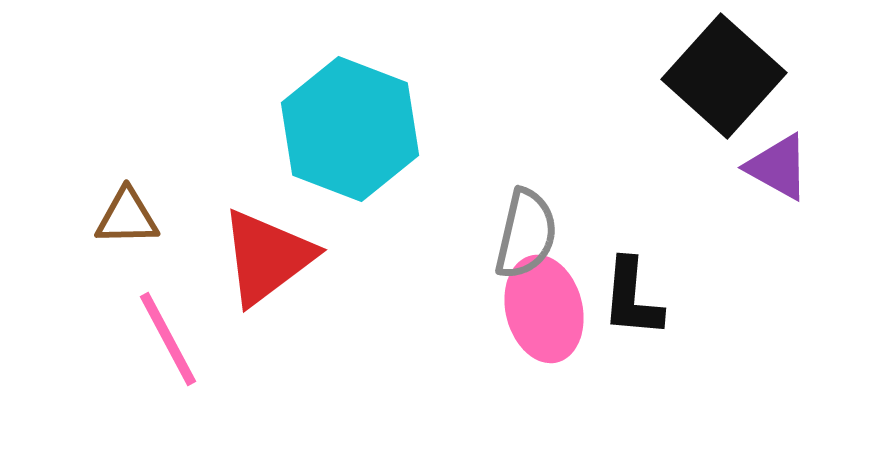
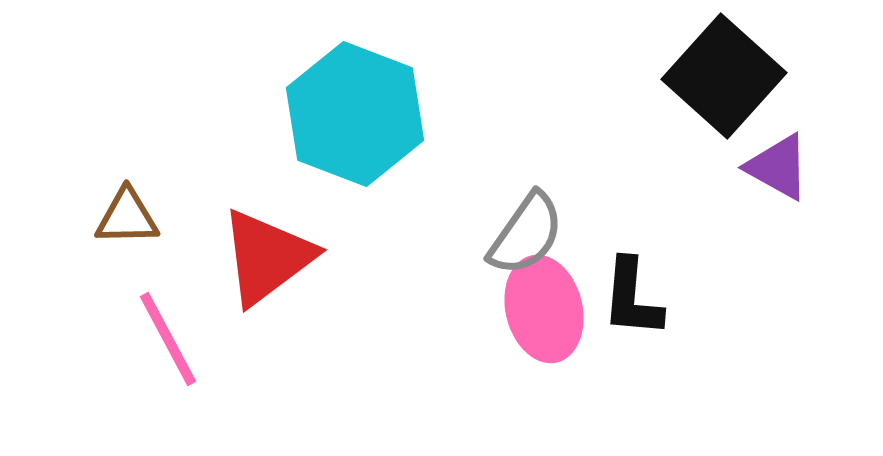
cyan hexagon: moved 5 px right, 15 px up
gray semicircle: rotated 22 degrees clockwise
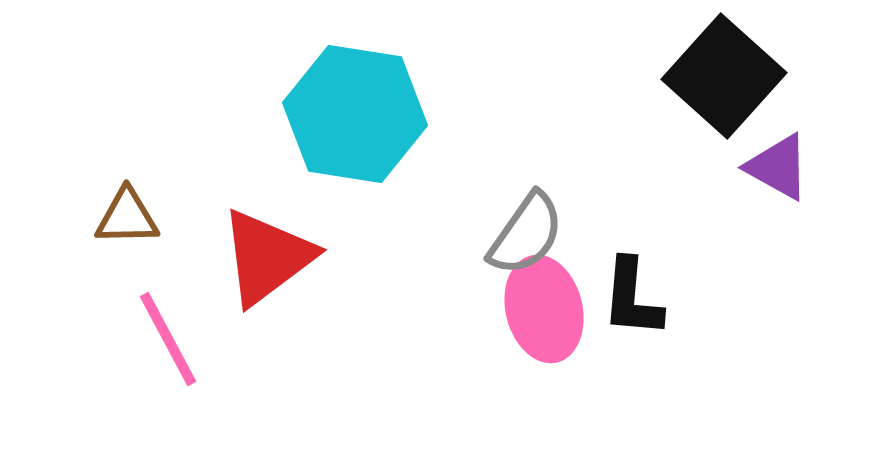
cyan hexagon: rotated 12 degrees counterclockwise
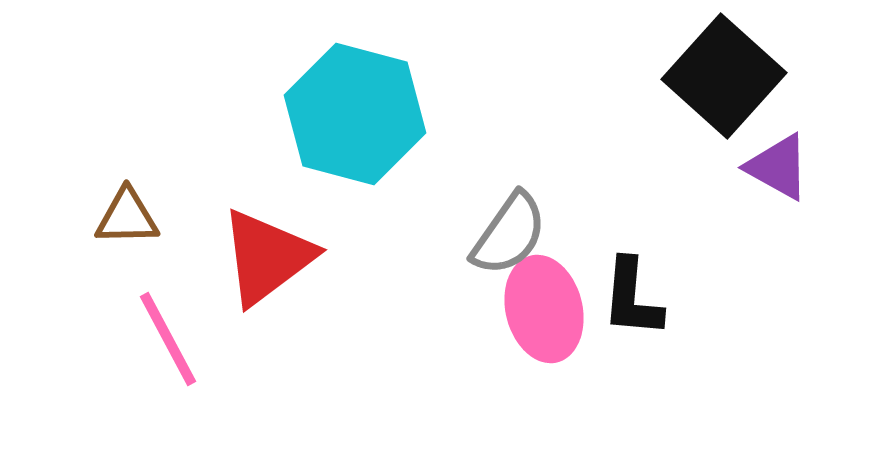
cyan hexagon: rotated 6 degrees clockwise
gray semicircle: moved 17 px left
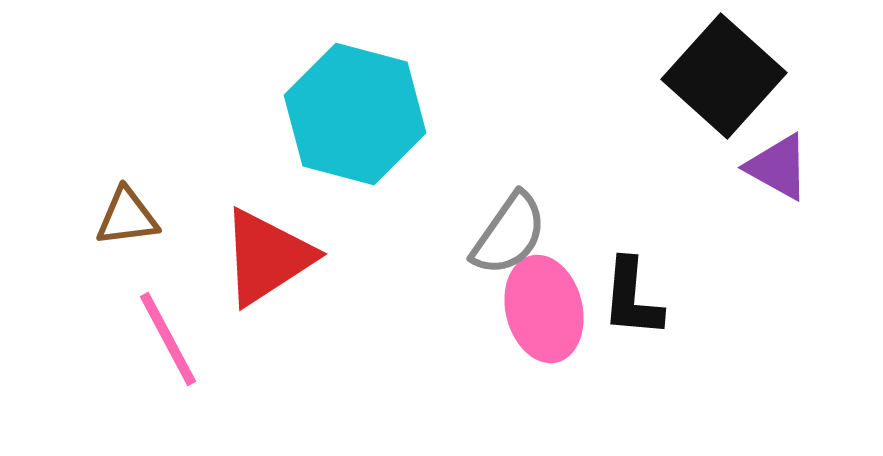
brown triangle: rotated 6 degrees counterclockwise
red triangle: rotated 4 degrees clockwise
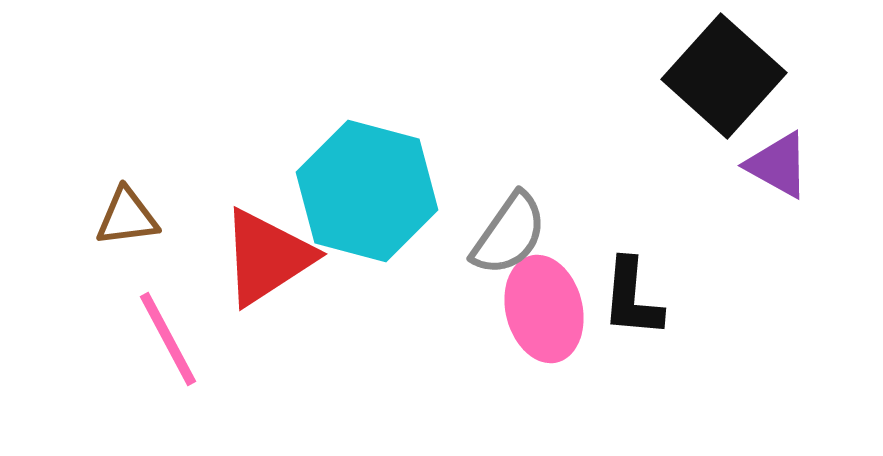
cyan hexagon: moved 12 px right, 77 px down
purple triangle: moved 2 px up
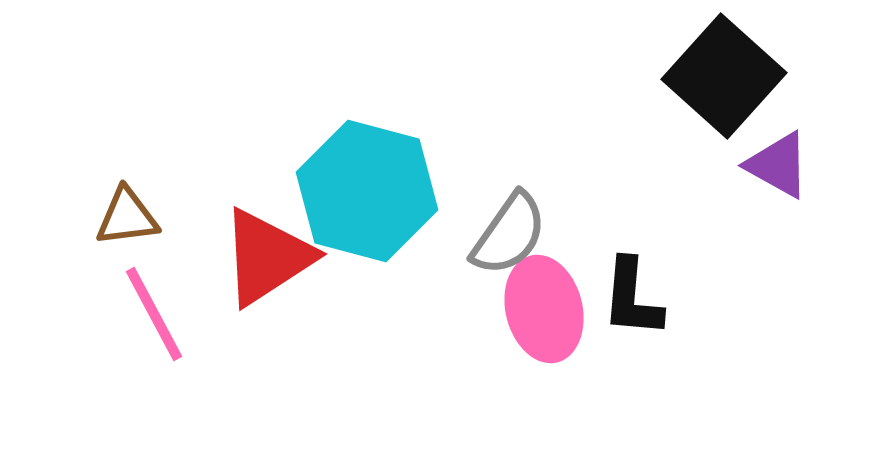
pink line: moved 14 px left, 25 px up
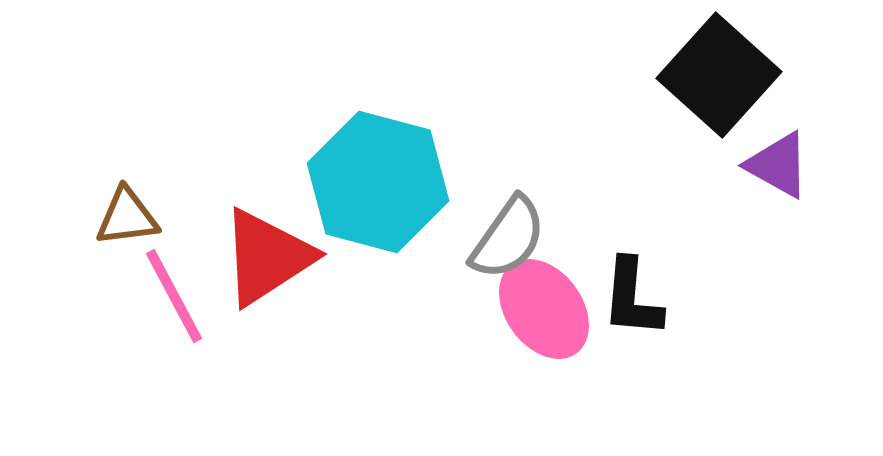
black square: moved 5 px left, 1 px up
cyan hexagon: moved 11 px right, 9 px up
gray semicircle: moved 1 px left, 4 px down
pink ellipse: rotated 22 degrees counterclockwise
pink line: moved 20 px right, 18 px up
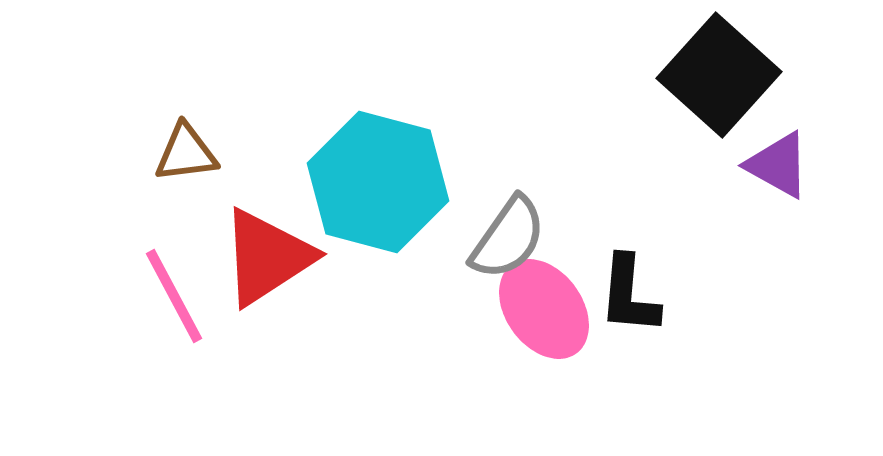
brown triangle: moved 59 px right, 64 px up
black L-shape: moved 3 px left, 3 px up
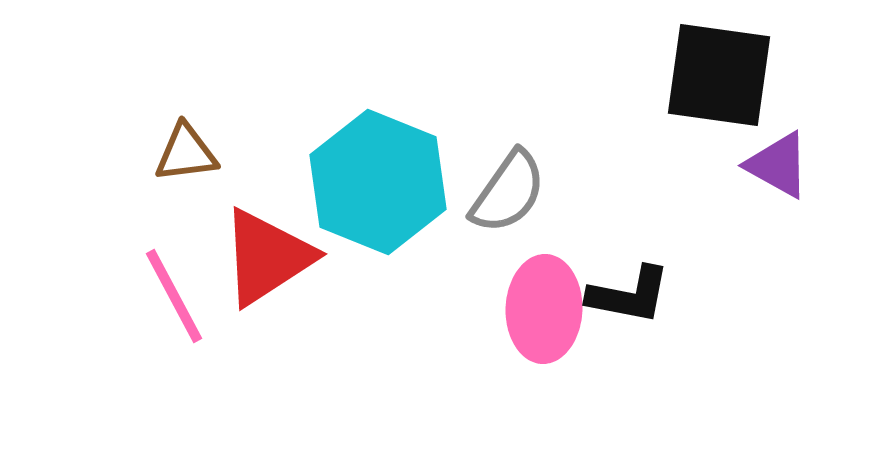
black square: rotated 34 degrees counterclockwise
cyan hexagon: rotated 7 degrees clockwise
gray semicircle: moved 46 px up
black L-shape: rotated 84 degrees counterclockwise
pink ellipse: rotated 38 degrees clockwise
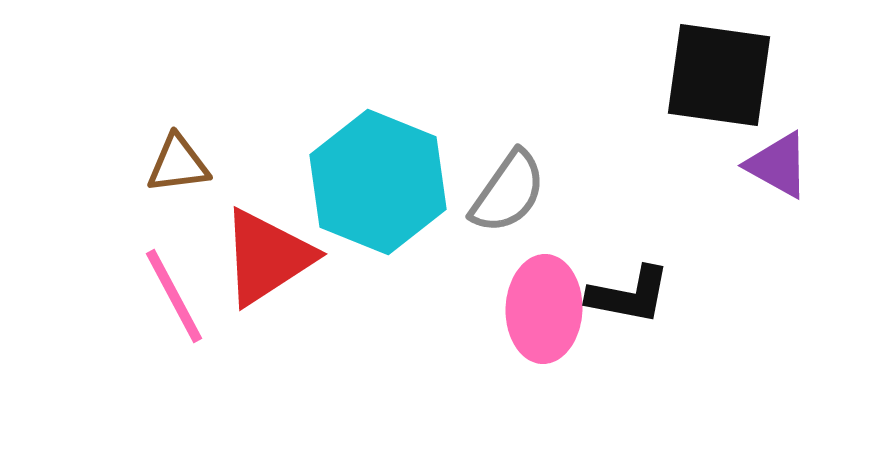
brown triangle: moved 8 px left, 11 px down
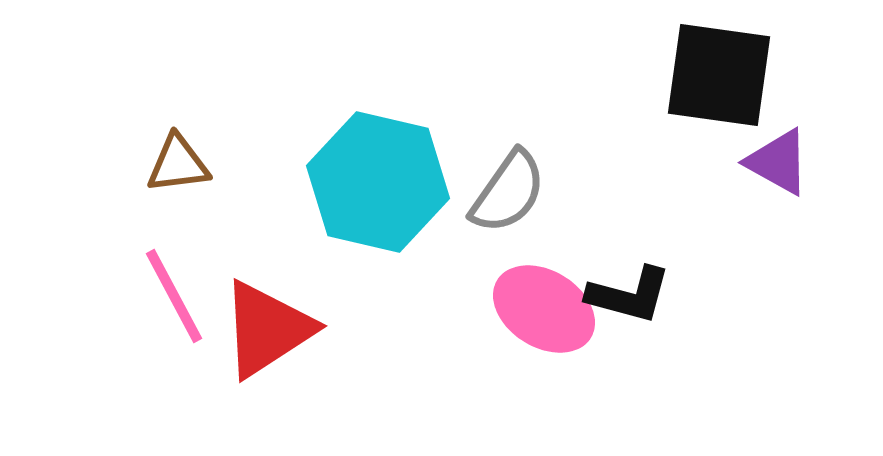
purple triangle: moved 3 px up
cyan hexagon: rotated 9 degrees counterclockwise
red triangle: moved 72 px down
black L-shape: rotated 4 degrees clockwise
pink ellipse: rotated 60 degrees counterclockwise
